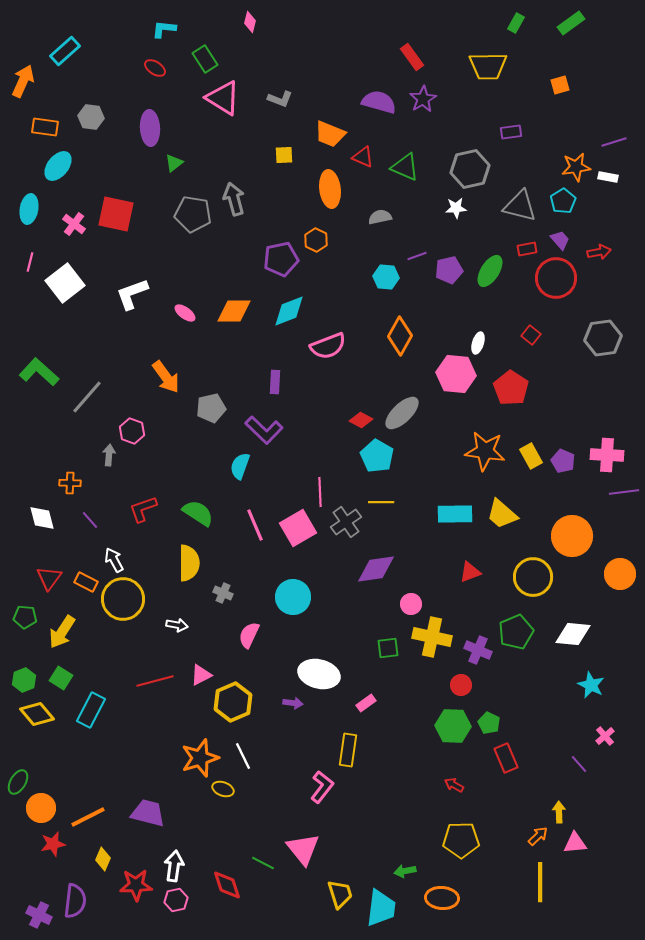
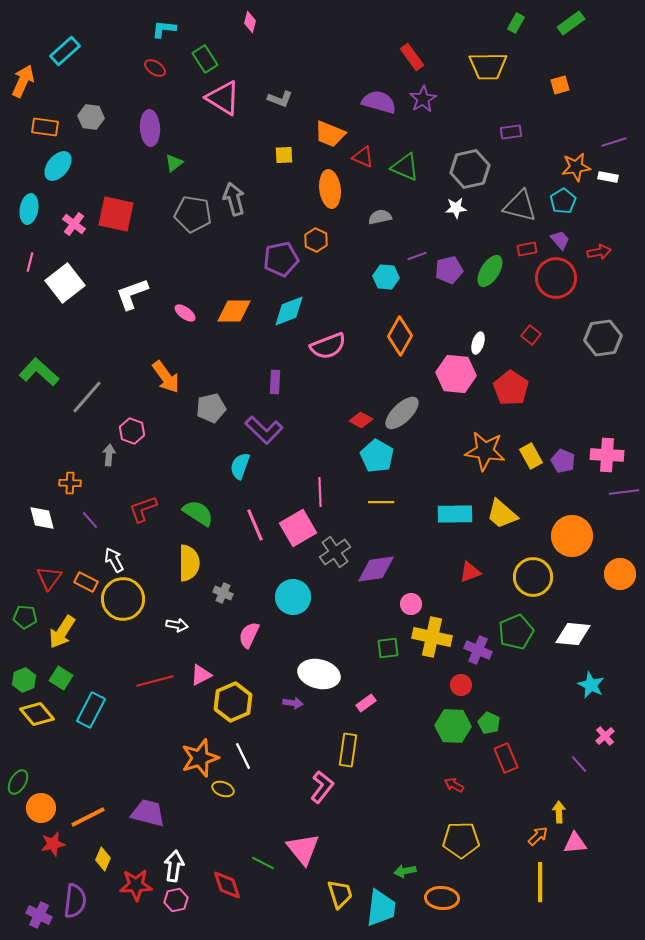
gray cross at (346, 522): moved 11 px left, 30 px down
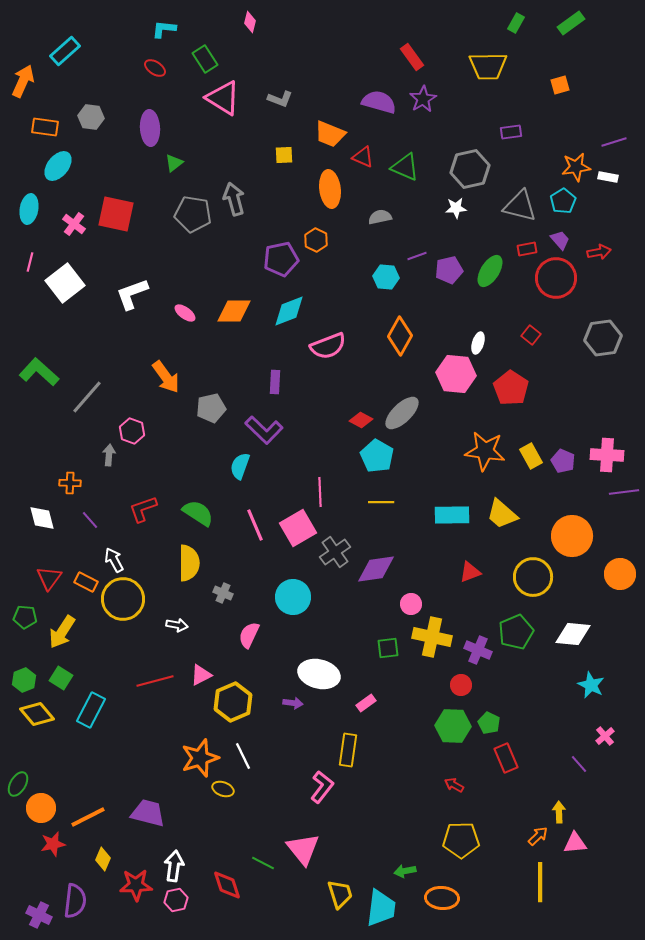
cyan rectangle at (455, 514): moved 3 px left, 1 px down
green ellipse at (18, 782): moved 2 px down
